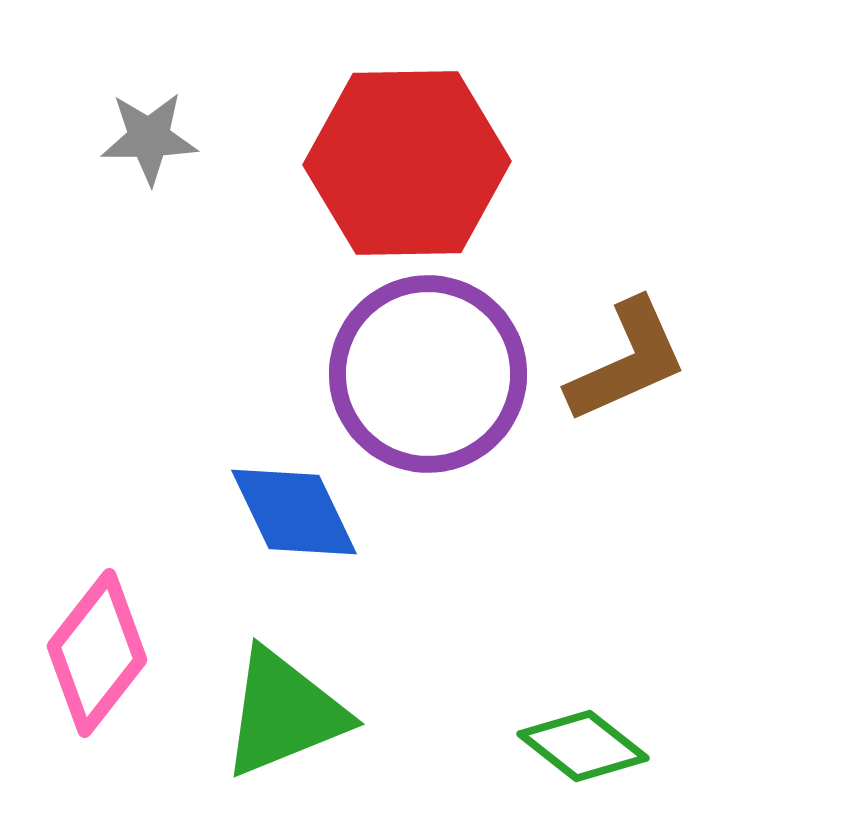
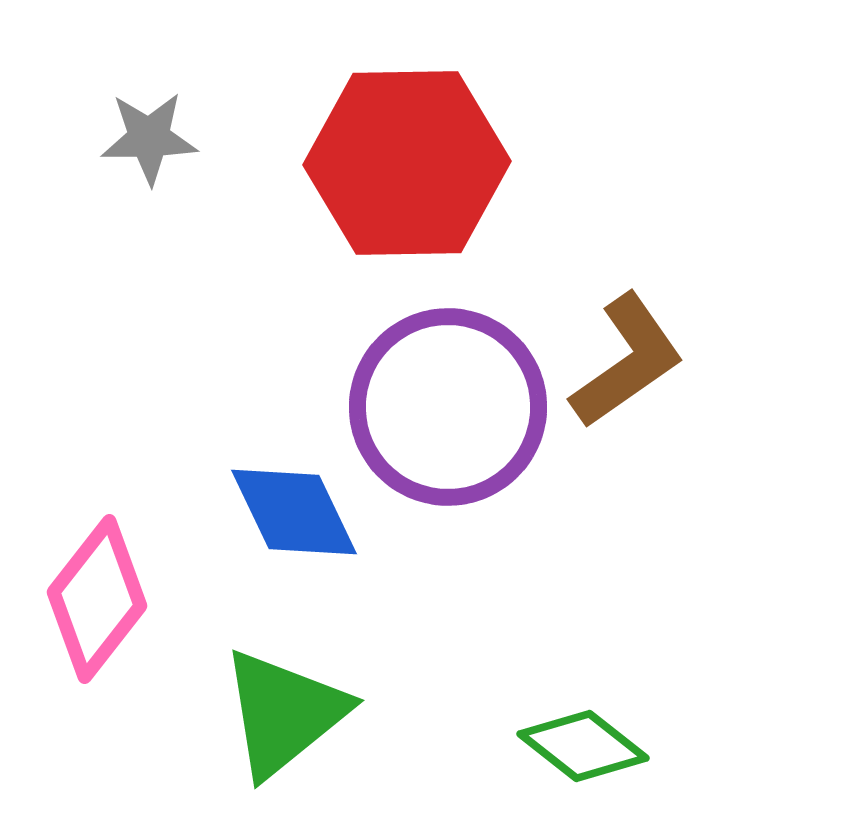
brown L-shape: rotated 11 degrees counterclockwise
purple circle: moved 20 px right, 33 px down
pink diamond: moved 54 px up
green triangle: rotated 17 degrees counterclockwise
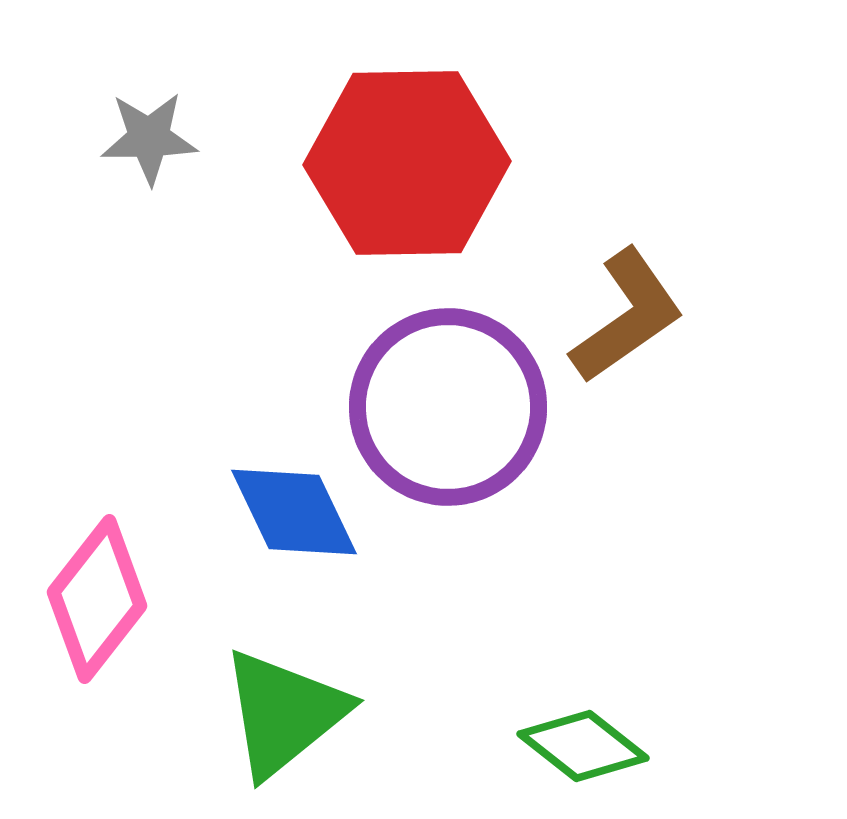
brown L-shape: moved 45 px up
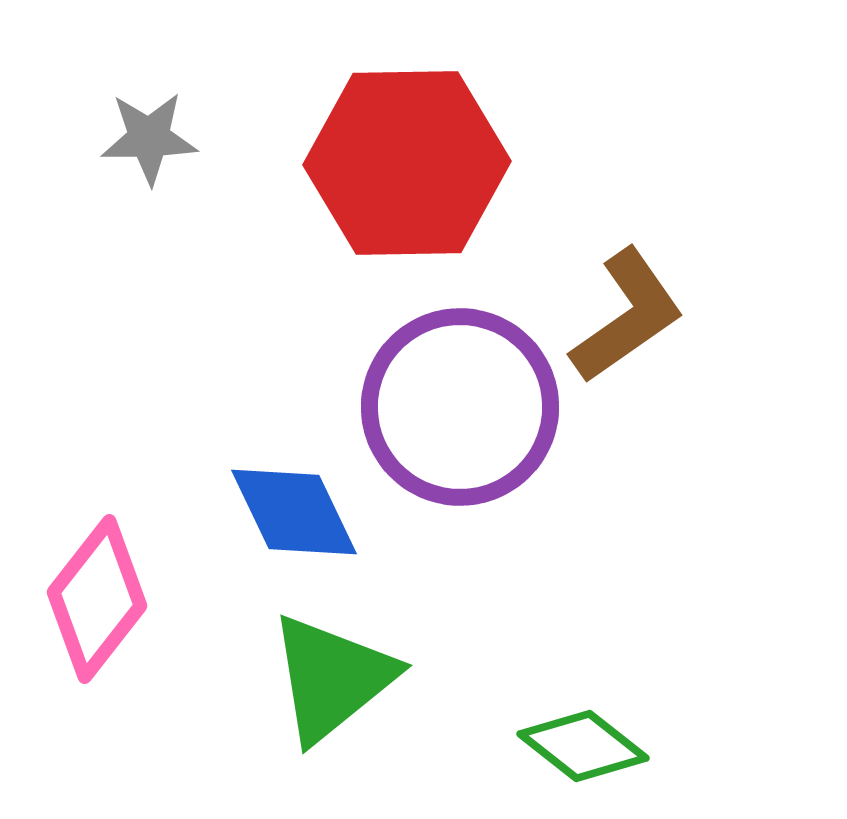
purple circle: moved 12 px right
green triangle: moved 48 px right, 35 px up
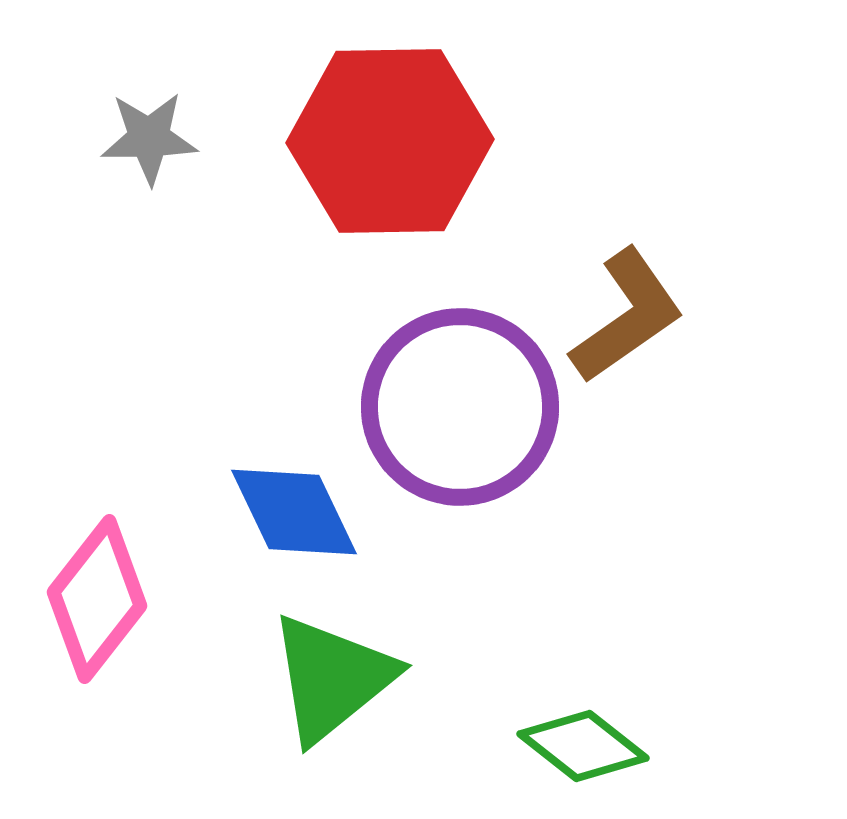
red hexagon: moved 17 px left, 22 px up
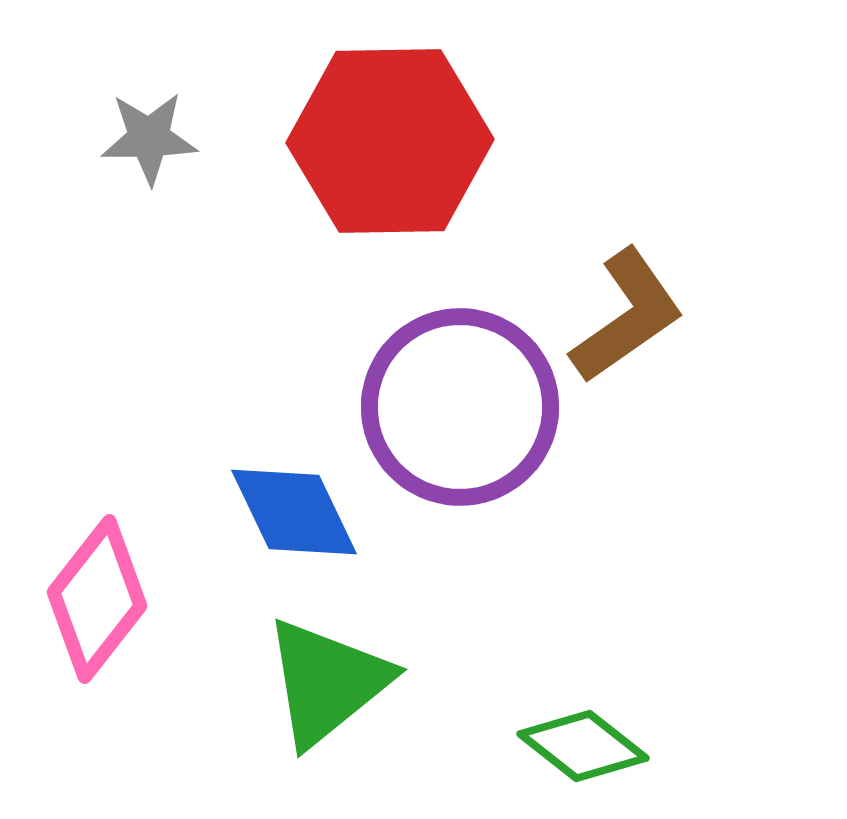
green triangle: moved 5 px left, 4 px down
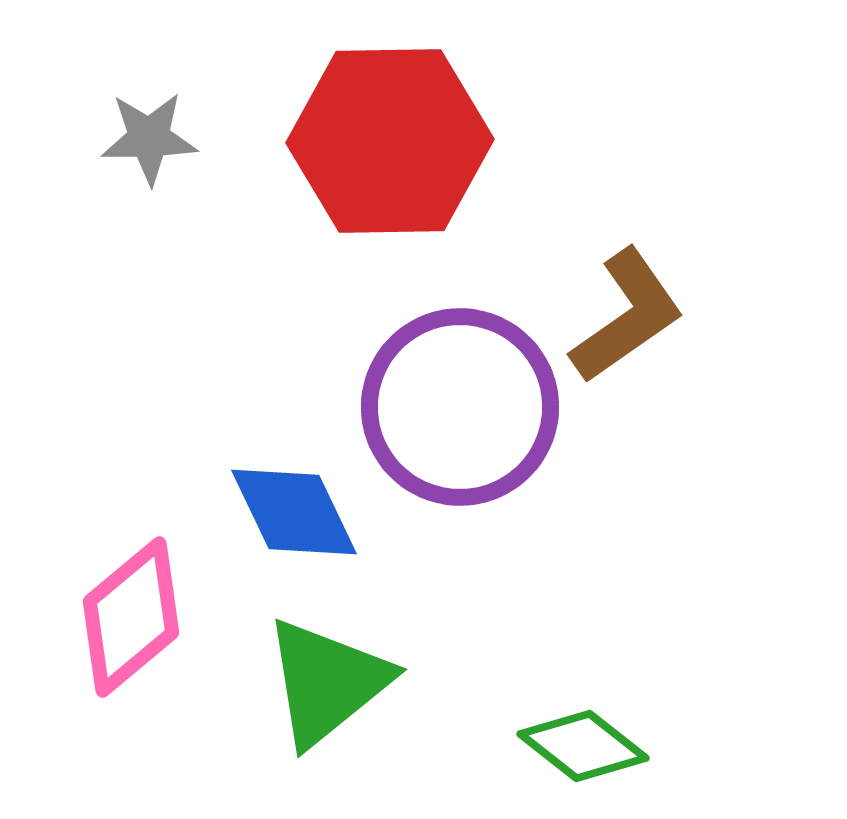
pink diamond: moved 34 px right, 18 px down; rotated 12 degrees clockwise
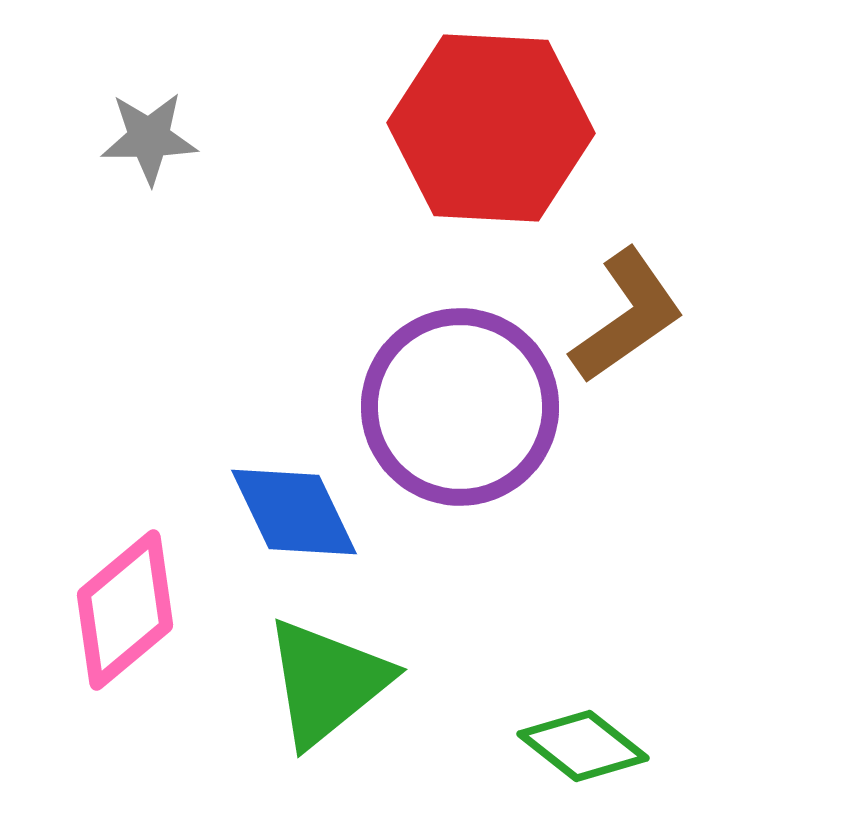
red hexagon: moved 101 px right, 13 px up; rotated 4 degrees clockwise
pink diamond: moved 6 px left, 7 px up
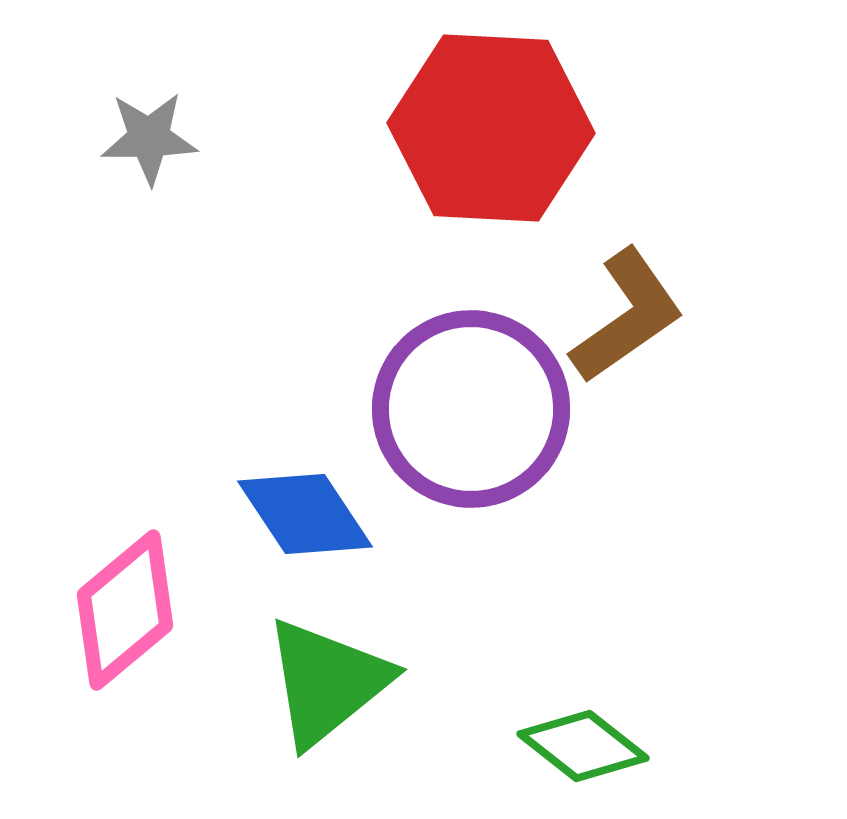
purple circle: moved 11 px right, 2 px down
blue diamond: moved 11 px right, 2 px down; rotated 8 degrees counterclockwise
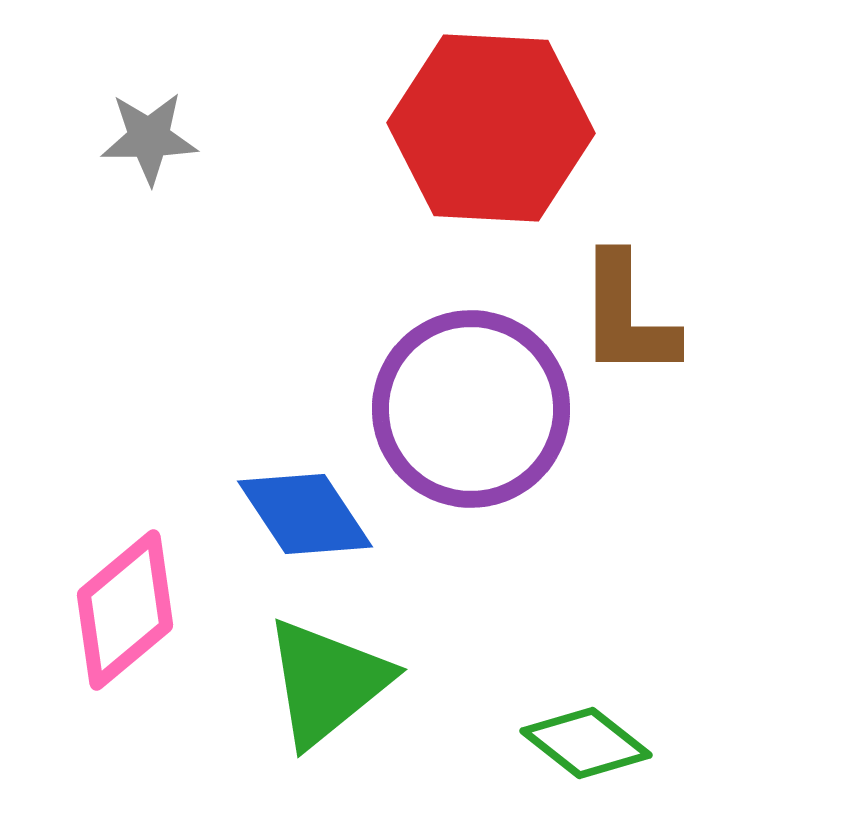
brown L-shape: rotated 125 degrees clockwise
green diamond: moved 3 px right, 3 px up
